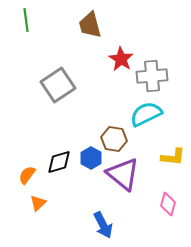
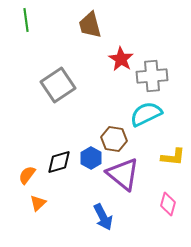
blue arrow: moved 8 px up
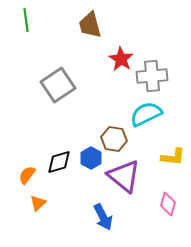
purple triangle: moved 1 px right, 2 px down
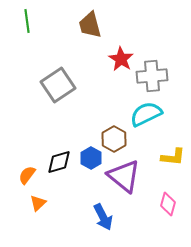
green line: moved 1 px right, 1 px down
brown hexagon: rotated 20 degrees clockwise
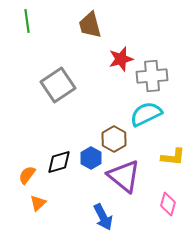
red star: rotated 25 degrees clockwise
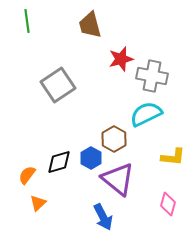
gray cross: rotated 16 degrees clockwise
purple triangle: moved 6 px left, 3 px down
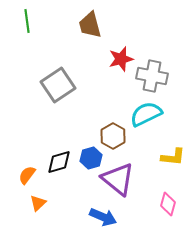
brown hexagon: moved 1 px left, 3 px up
blue hexagon: rotated 15 degrees clockwise
blue arrow: rotated 40 degrees counterclockwise
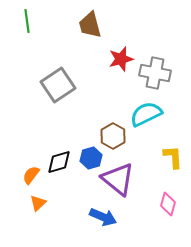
gray cross: moved 3 px right, 3 px up
yellow L-shape: rotated 100 degrees counterclockwise
orange semicircle: moved 4 px right
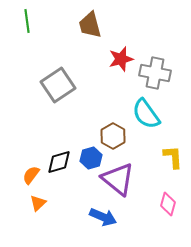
cyan semicircle: rotated 100 degrees counterclockwise
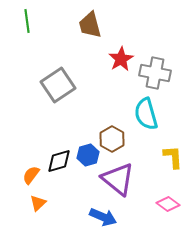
red star: rotated 15 degrees counterclockwise
cyan semicircle: rotated 20 degrees clockwise
brown hexagon: moved 1 px left, 3 px down
blue hexagon: moved 3 px left, 3 px up
black diamond: moved 1 px up
pink diamond: rotated 70 degrees counterclockwise
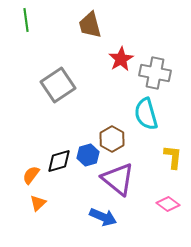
green line: moved 1 px left, 1 px up
yellow L-shape: rotated 10 degrees clockwise
